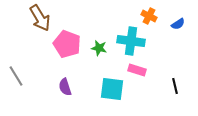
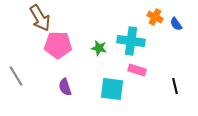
orange cross: moved 6 px right, 1 px down
blue semicircle: moved 2 px left; rotated 88 degrees clockwise
pink pentagon: moved 9 px left, 1 px down; rotated 20 degrees counterclockwise
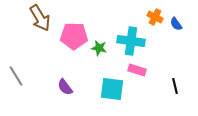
pink pentagon: moved 16 px right, 9 px up
purple semicircle: rotated 18 degrees counterclockwise
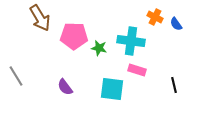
black line: moved 1 px left, 1 px up
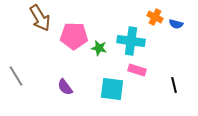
blue semicircle: rotated 40 degrees counterclockwise
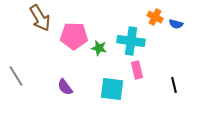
pink rectangle: rotated 60 degrees clockwise
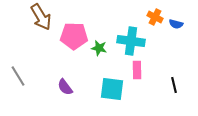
brown arrow: moved 1 px right, 1 px up
pink rectangle: rotated 12 degrees clockwise
gray line: moved 2 px right
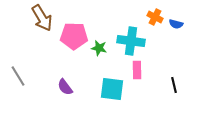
brown arrow: moved 1 px right, 1 px down
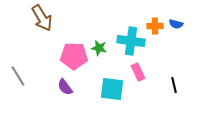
orange cross: moved 9 px down; rotated 28 degrees counterclockwise
pink pentagon: moved 20 px down
pink rectangle: moved 1 px right, 2 px down; rotated 24 degrees counterclockwise
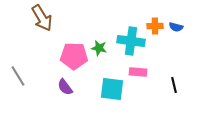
blue semicircle: moved 3 px down
pink rectangle: rotated 60 degrees counterclockwise
